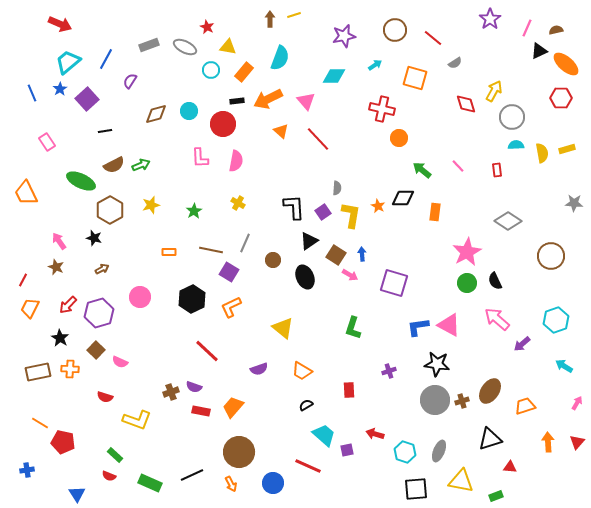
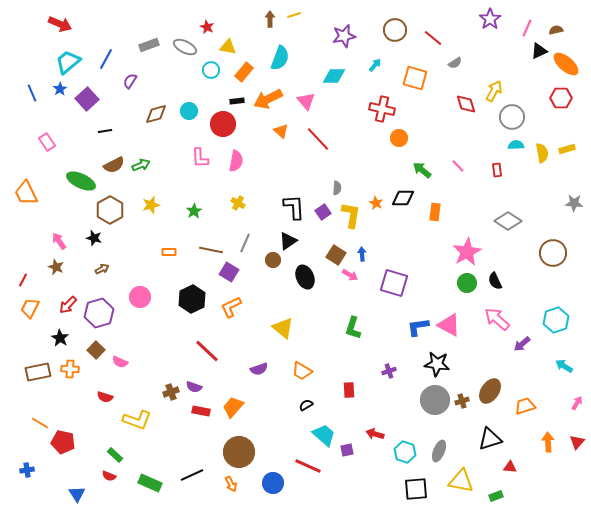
cyan arrow at (375, 65): rotated 16 degrees counterclockwise
orange star at (378, 206): moved 2 px left, 3 px up
black triangle at (309, 241): moved 21 px left
brown circle at (551, 256): moved 2 px right, 3 px up
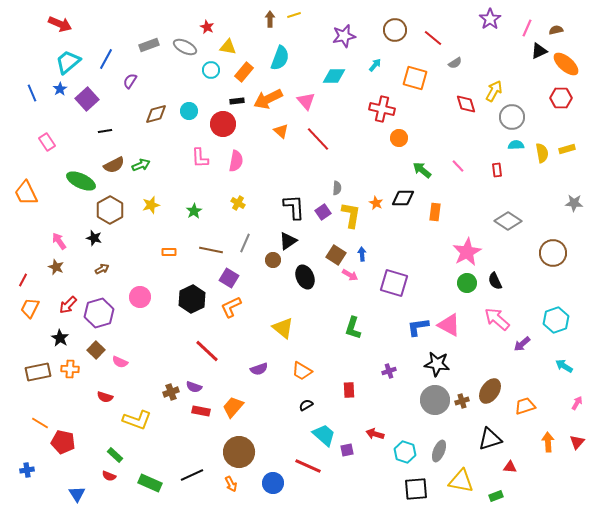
purple square at (229, 272): moved 6 px down
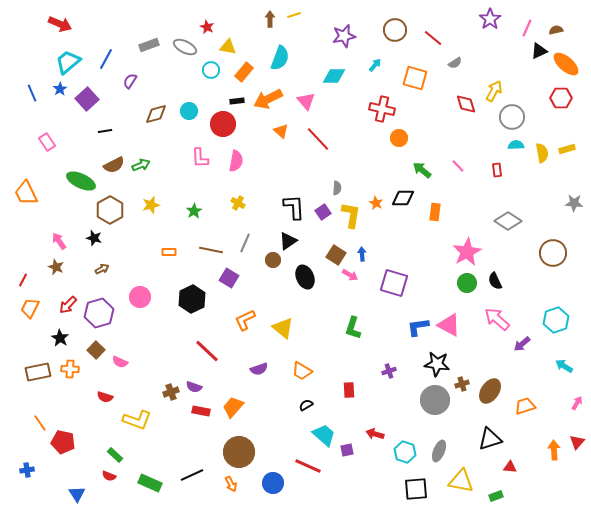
orange L-shape at (231, 307): moved 14 px right, 13 px down
brown cross at (462, 401): moved 17 px up
orange line at (40, 423): rotated 24 degrees clockwise
orange arrow at (548, 442): moved 6 px right, 8 px down
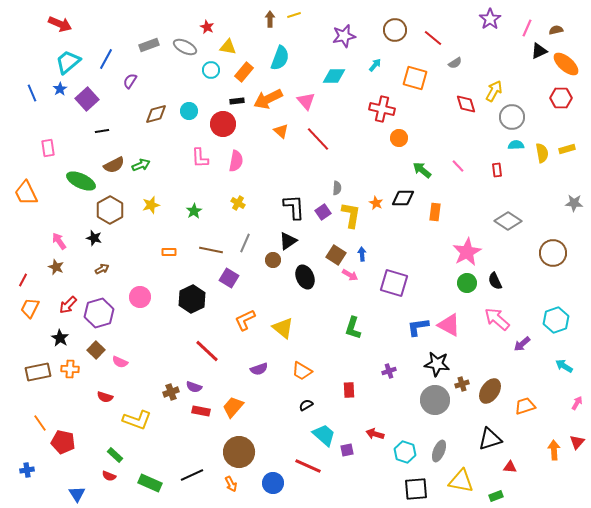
black line at (105, 131): moved 3 px left
pink rectangle at (47, 142): moved 1 px right, 6 px down; rotated 24 degrees clockwise
